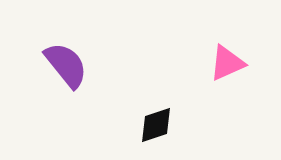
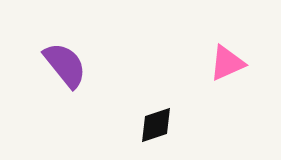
purple semicircle: moved 1 px left
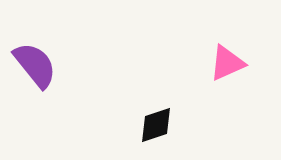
purple semicircle: moved 30 px left
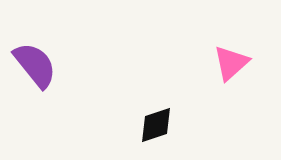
pink triangle: moved 4 px right; rotated 18 degrees counterclockwise
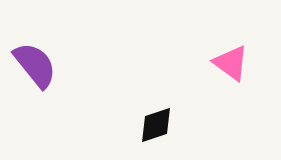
pink triangle: rotated 42 degrees counterclockwise
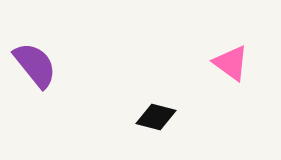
black diamond: moved 8 px up; rotated 33 degrees clockwise
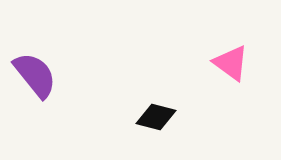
purple semicircle: moved 10 px down
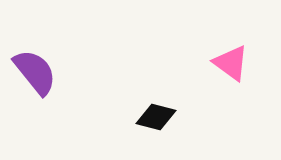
purple semicircle: moved 3 px up
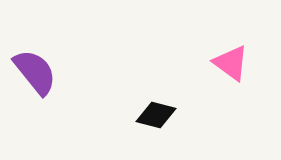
black diamond: moved 2 px up
